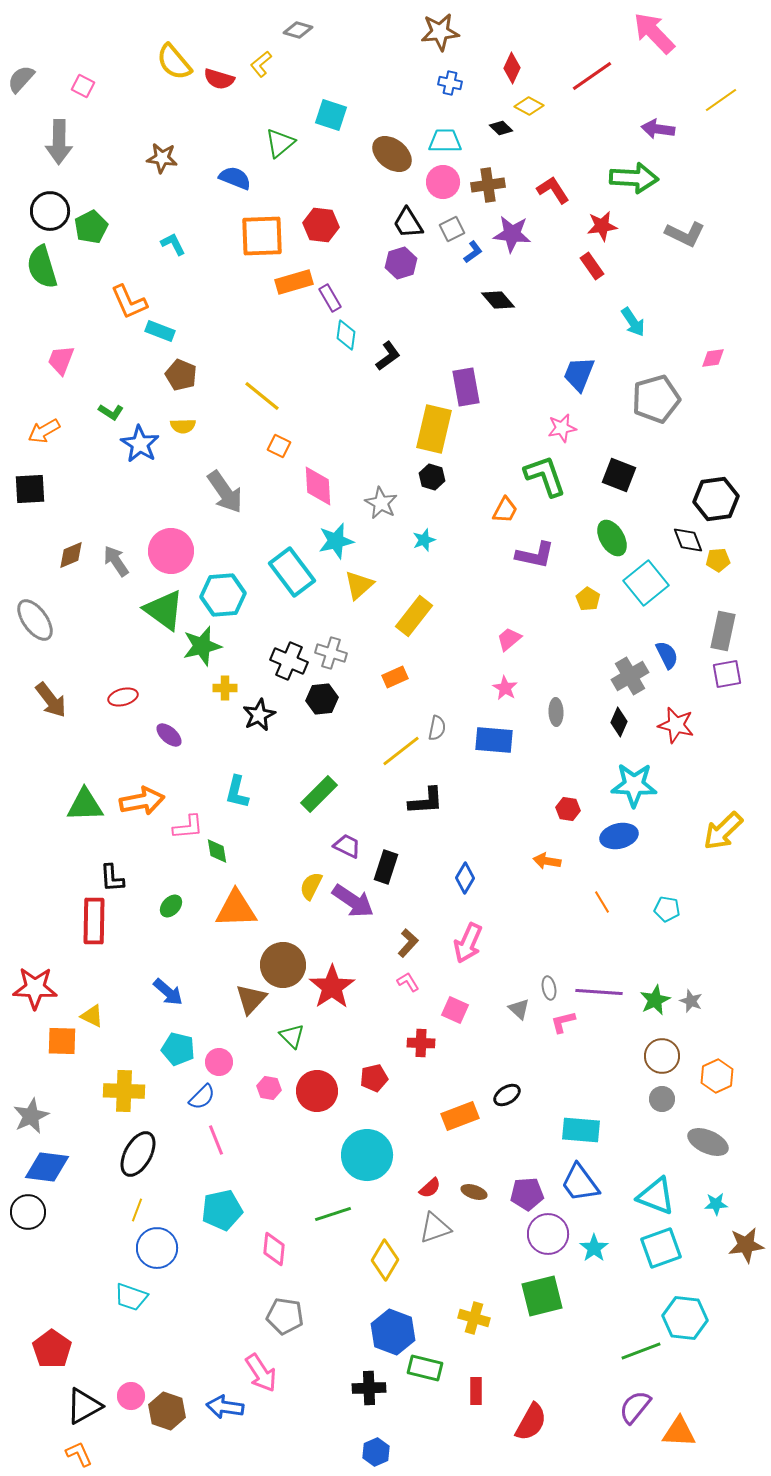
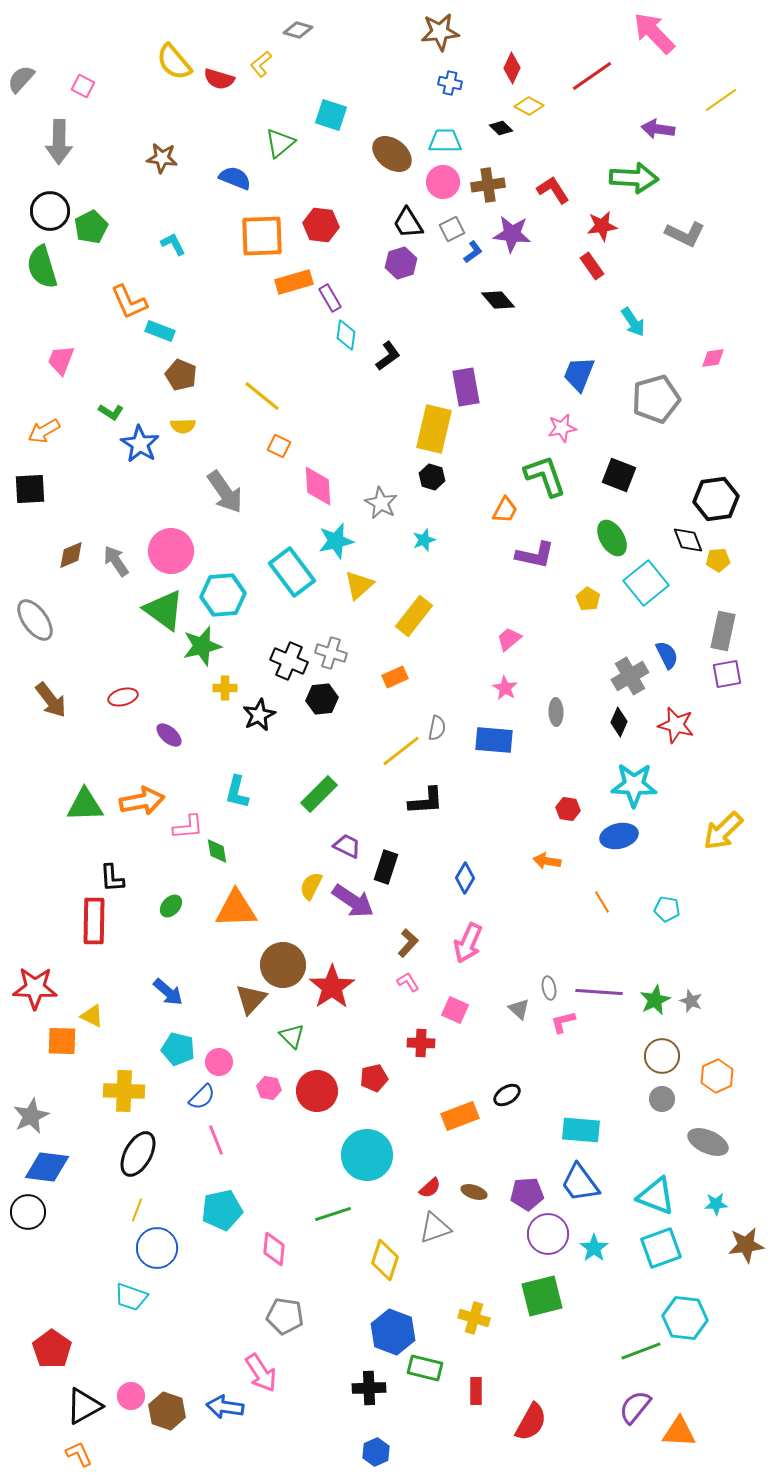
yellow diamond at (385, 1260): rotated 12 degrees counterclockwise
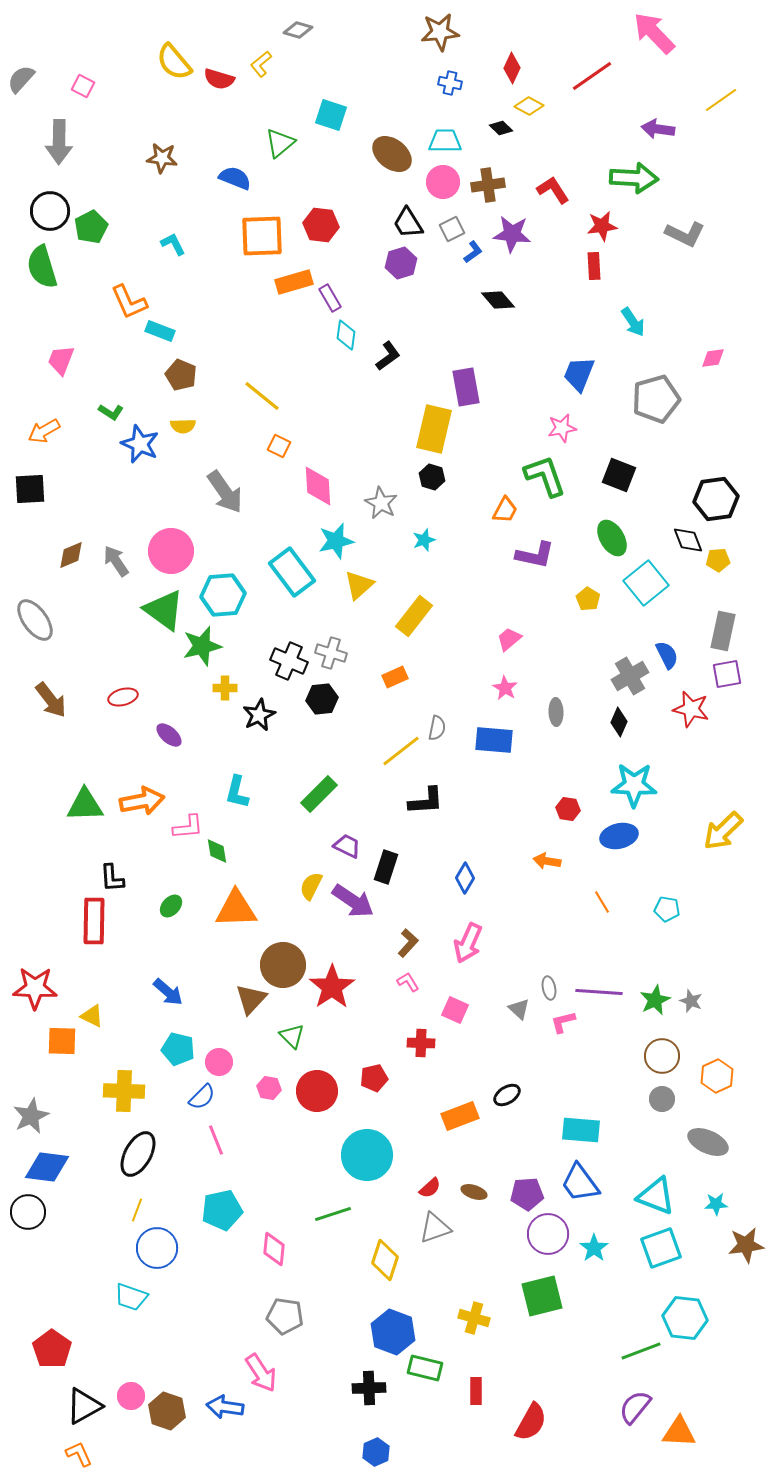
red rectangle at (592, 266): moved 2 px right; rotated 32 degrees clockwise
blue star at (140, 444): rotated 9 degrees counterclockwise
red star at (676, 725): moved 15 px right, 16 px up
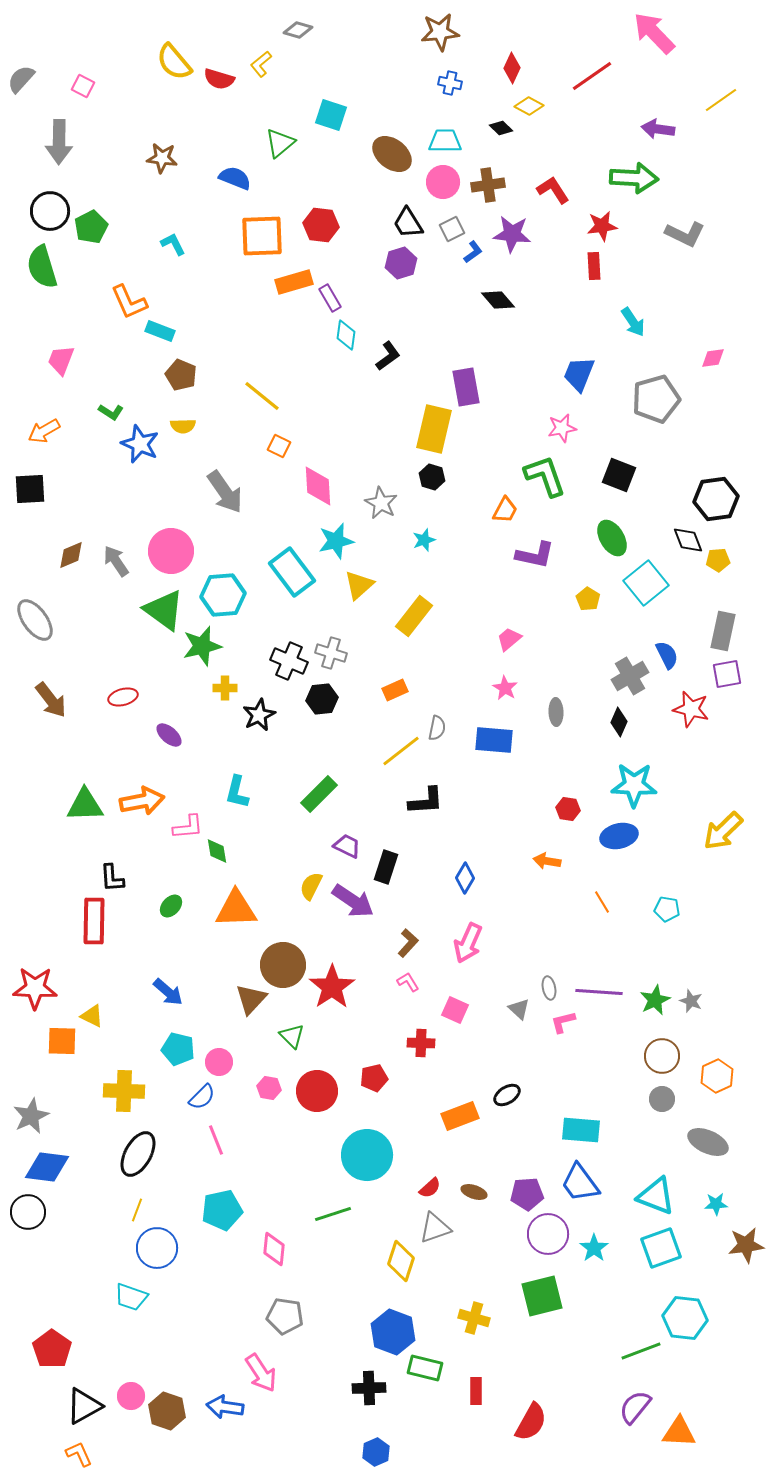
orange rectangle at (395, 677): moved 13 px down
yellow diamond at (385, 1260): moved 16 px right, 1 px down
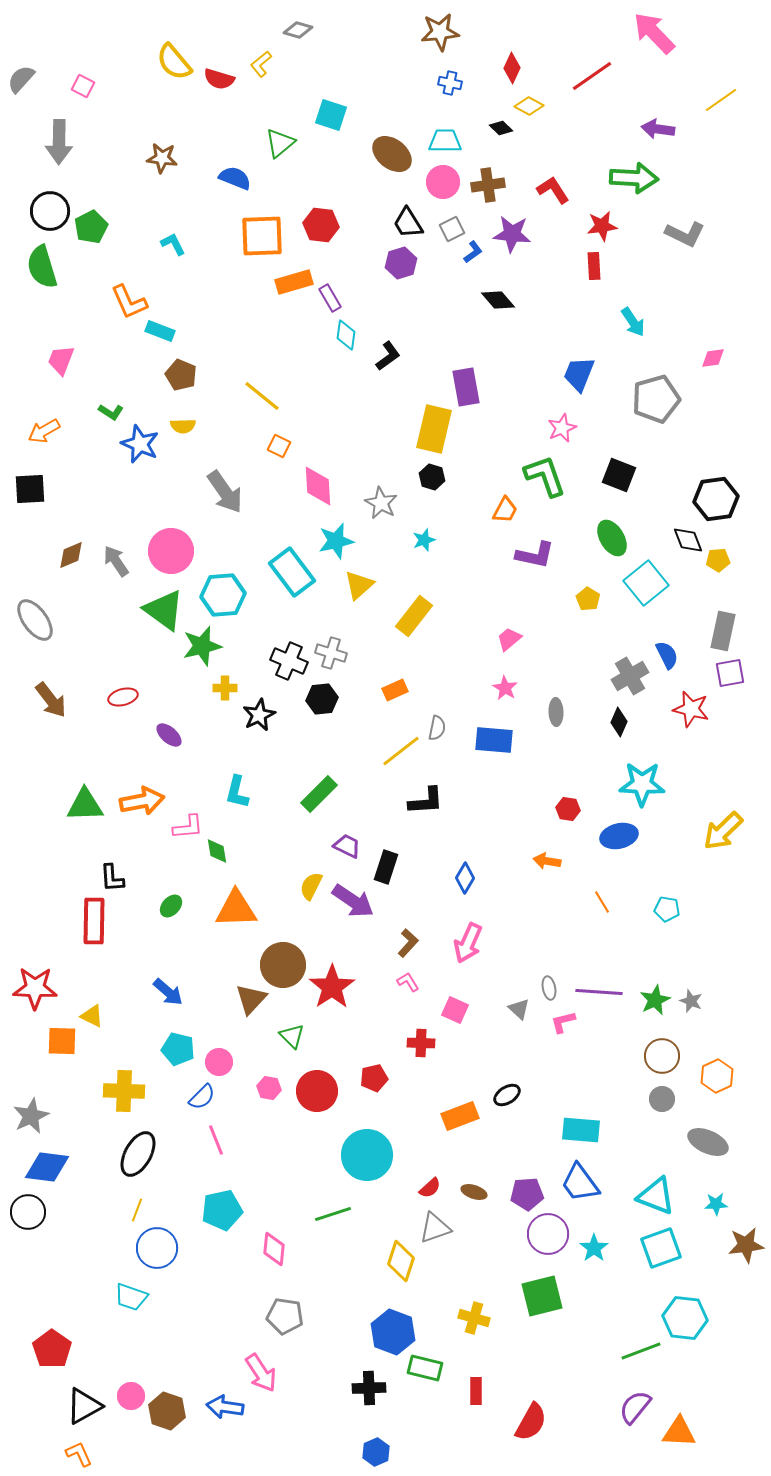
pink star at (562, 428): rotated 12 degrees counterclockwise
purple square at (727, 674): moved 3 px right, 1 px up
cyan star at (634, 785): moved 8 px right, 1 px up
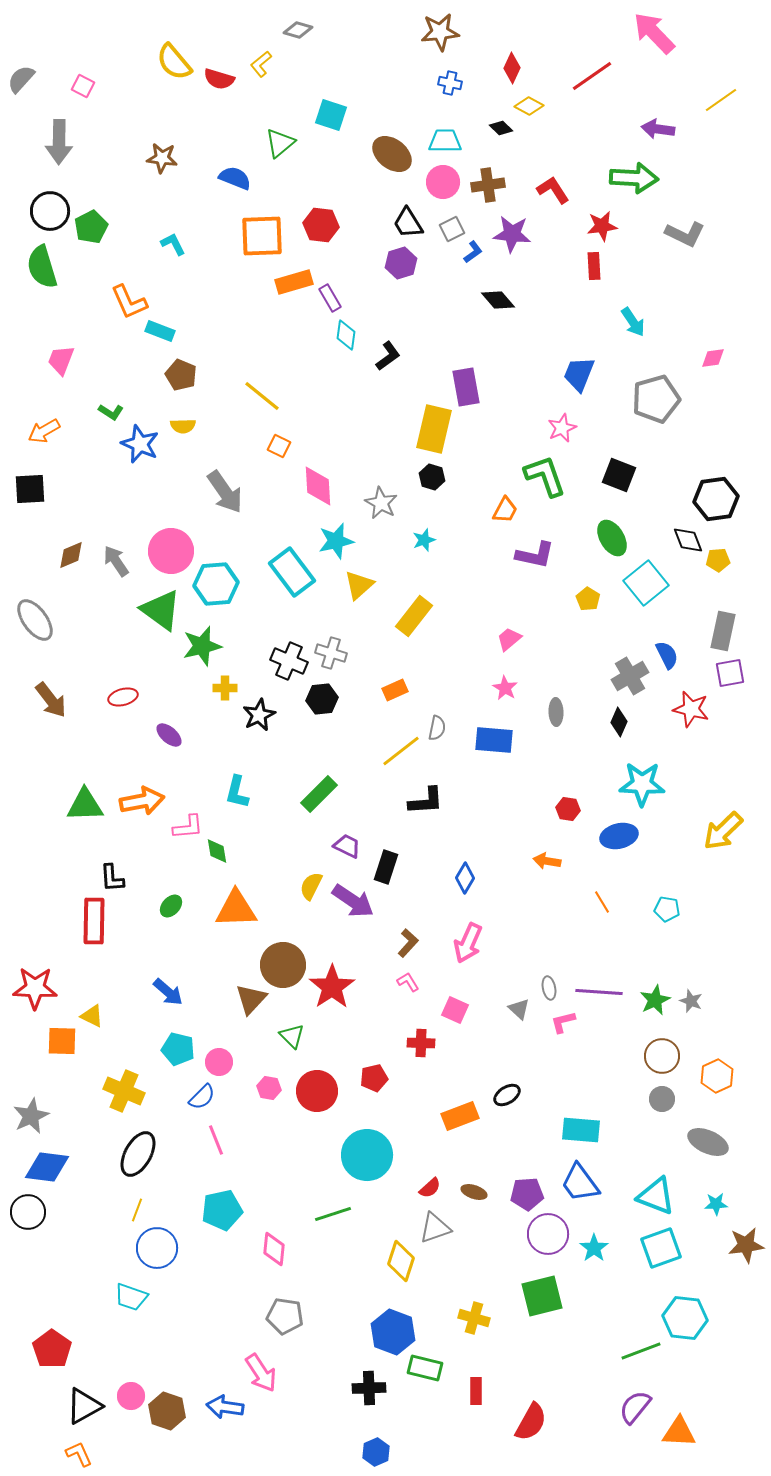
cyan hexagon at (223, 595): moved 7 px left, 11 px up
green triangle at (164, 610): moved 3 px left
yellow cross at (124, 1091): rotated 21 degrees clockwise
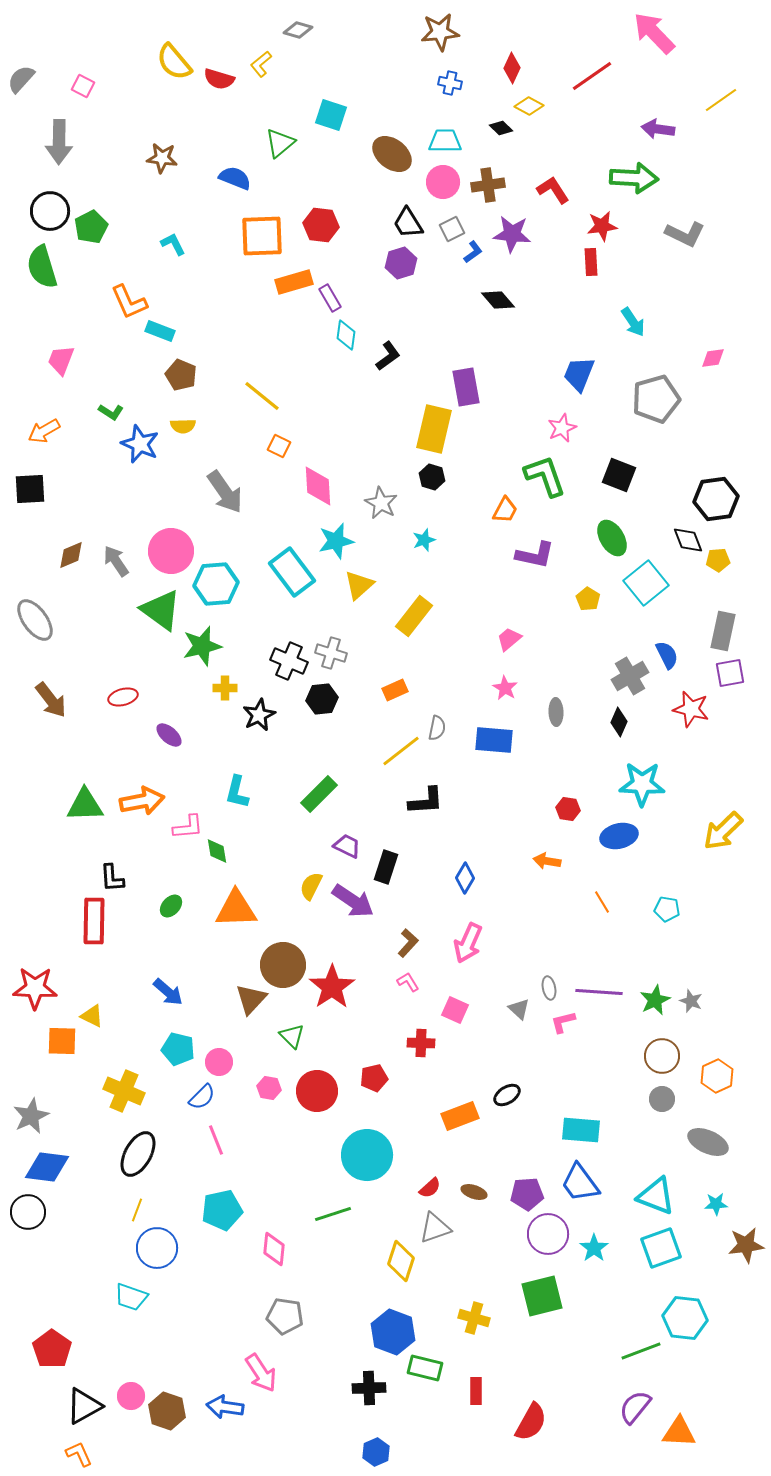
red rectangle at (594, 266): moved 3 px left, 4 px up
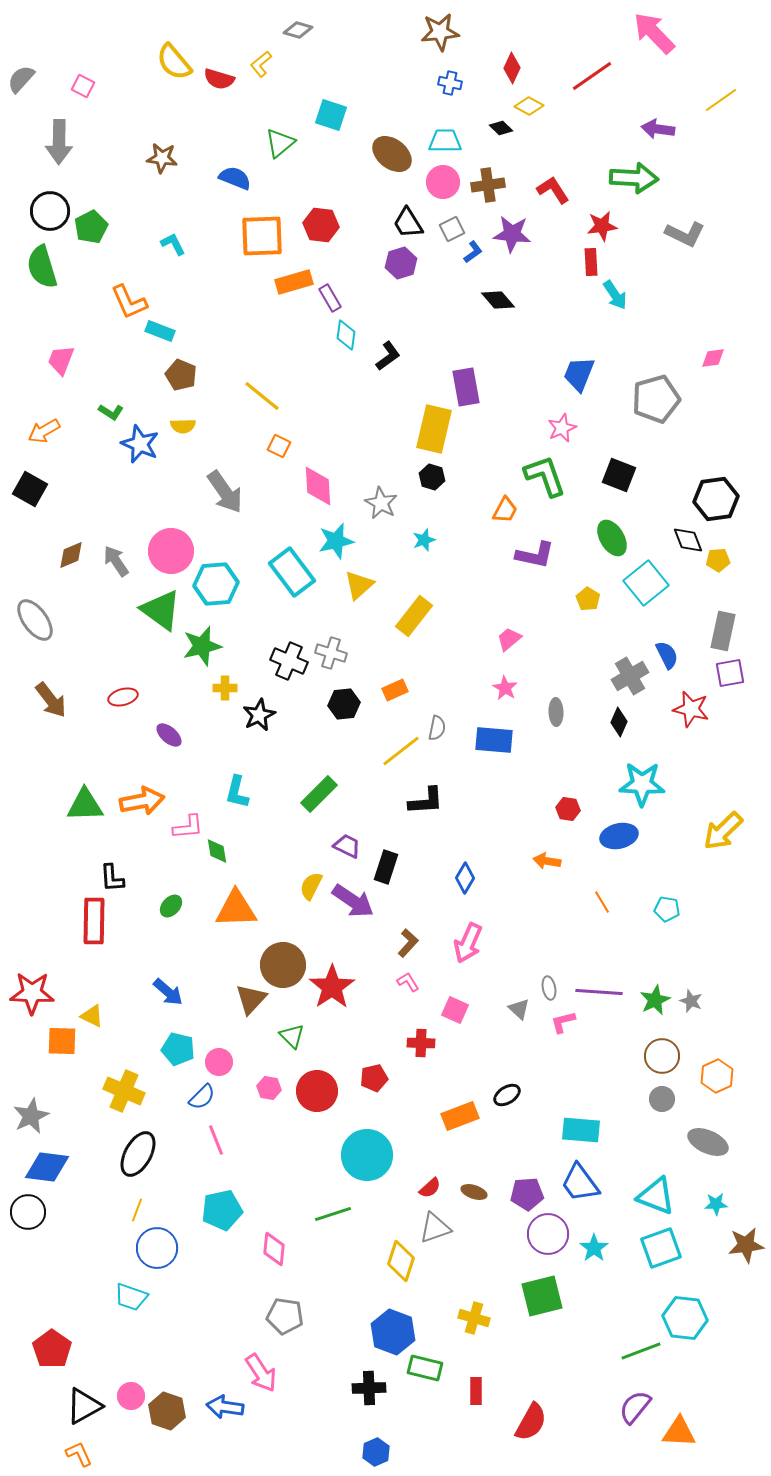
cyan arrow at (633, 322): moved 18 px left, 27 px up
black square at (30, 489): rotated 32 degrees clockwise
black hexagon at (322, 699): moved 22 px right, 5 px down
red star at (35, 988): moved 3 px left, 5 px down
